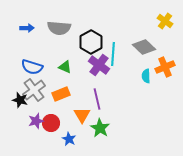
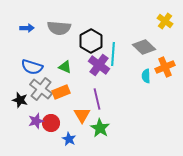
black hexagon: moved 1 px up
gray cross: moved 7 px right, 1 px up; rotated 15 degrees counterclockwise
orange rectangle: moved 2 px up
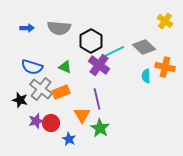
cyan line: moved 2 px up; rotated 60 degrees clockwise
orange cross: rotated 36 degrees clockwise
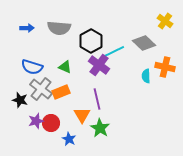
gray diamond: moved 4 px up
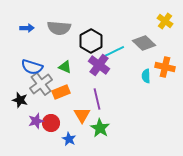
gray cross: moved 5 px up; rotated 15 degrees clockwise
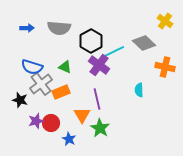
cyan semicircle: moved 7 px left, 14 px down
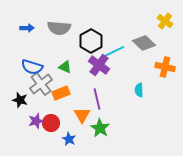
orange rectangle: moved 1 px down
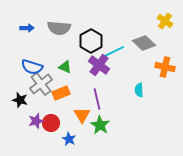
green star: moved 3 px up
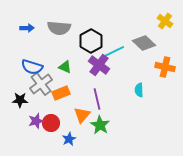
black star: rotated 14 degrees counterclockwise
orange triangle: rotated 12 degrees clockwise
blue star: rotated 16 degrees clockwise
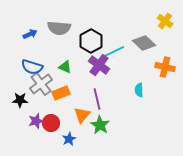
blue arrow: moved 3 px right, 6 px down; rotated 24 degrees counterclockwise
